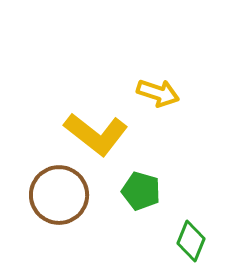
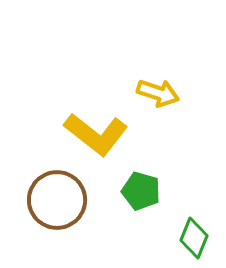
brown circle: moved 2 px left, 5 px down
green diamond: moved 3 px right, 3 px up
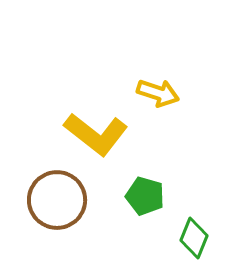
green pentagon: moved 4 px right, 5 px down
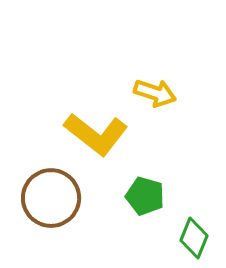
yellow arrow: moved 3 px left
brown circle: moved 6 px left, 2 px up
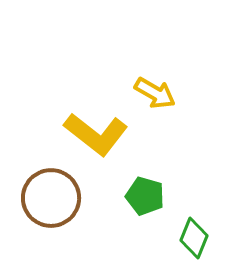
yellow arrow: rotated 12 degrees clockwise
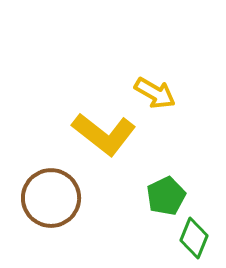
yellow L-shape: moved 8 px right
green pentagon: moved 21 px right; rotated 30 degrees clockwise
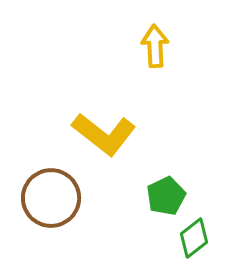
yellow arrow: moved 47 px up; rotated 123 degrees counterclockwise
green diamond: rotated 30 degrees clockwise
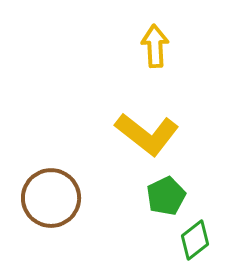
yellow L-shape: moved 43 px right
green diamond: moved 1 px right, 2 px down
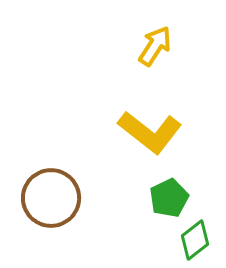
yellow arrow: rotated 36 degrees clockwise
yellow L-shape: moved 3 px right, 2 px up
green pentagon: moved 3 px right, 2 px down
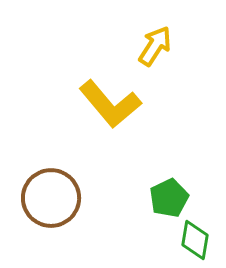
yellow L-shape: moved 40 px left, 28 px up; rotated 12 degrees clockwise
green diamond: rotated 42 degrees counterclockwise
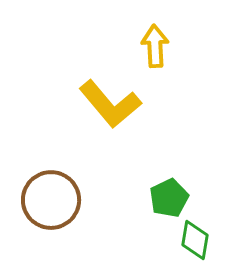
yellow arrow: rotated 36 degrees counterclockwise
brown circle: moved 2 px down
